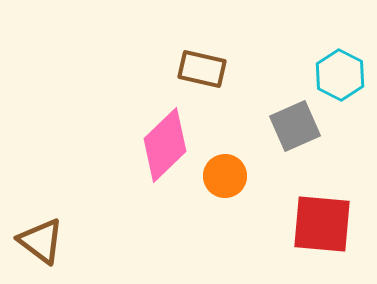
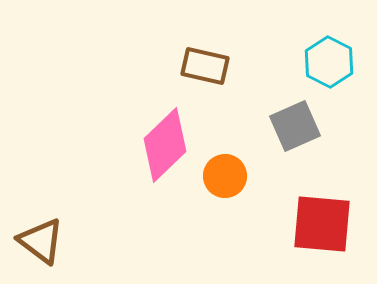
brown rectangle: moved 3 px right, 3 px up
cyan hexagon: moved 11 px left, 13 px up
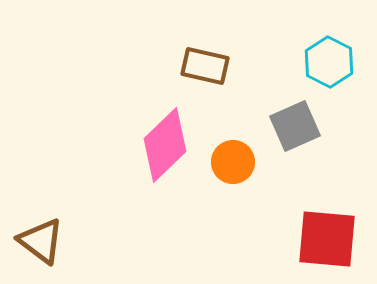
orange circle: moved 8 px right, 14 px up
red square: moved 5 px right, 15 px down
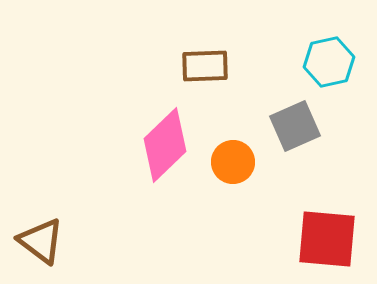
cyan hexagon: rotated 21 degrees clockwise
brown rectangle: rotated 15 degrees counterclockwise
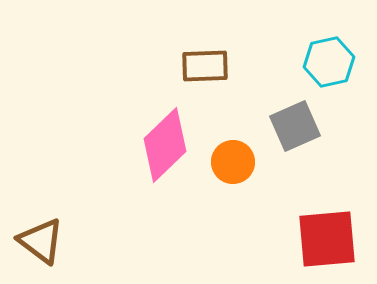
red square: rotated 10 degrees counterclockwise
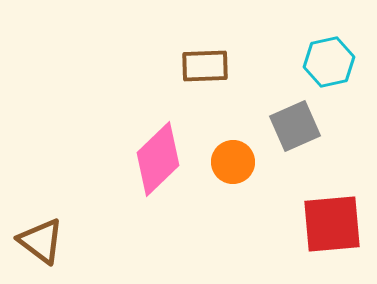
pink diamond: moved 7 px left, 14 px down
red square: moved 5 px right, 15 px up
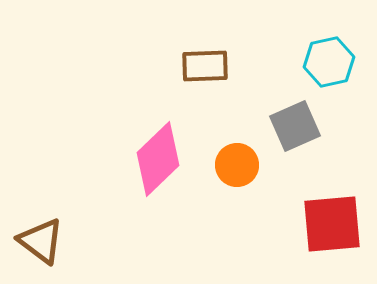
orange circle: moved 4 px right, 3 px down
